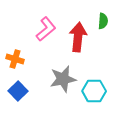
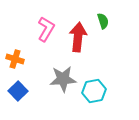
green semicircle: rotated 21 degrees counterclockwise
pink L-shape: rotated 20 degrees counterclockwise
gray star: rotated 8 degrees clockwise
cyan hexagon: rotated 10 degrees counterclockwise
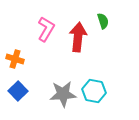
gray star: moved 15 px down
cyan hexagon: rotated 20 degrees clockwise
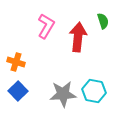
pink L-shape: moved 3 px up
orange cross: moved 1 px right, 3 px down
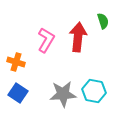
pink L-shape: moved 14 px down
blue square: moved 2 px down; rotated 12 degrees counterclockwise
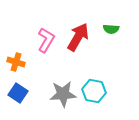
green semicircle: moved 8 px right, 8 px down; rotated 112 degrees clockwise
red arrow: rotated 24 degrees clockwise
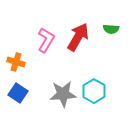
cyan hexagon: rotated 20 degrees clockwise
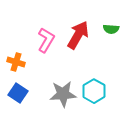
red arrow: moved 2 px up
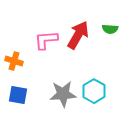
green semicircle: moved 1 px left
pink L-shape: rotated 125 degrees counterclockwise
orange cross: moved 2 px left, 1 px up
blue square: moved 2 px down; rotated 24 degrees counterclockwise
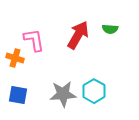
pink L-shape: moved 12 px left; rotated 85 degrees clockwise
orange cross: moved 1 px right, 3 px up
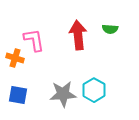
red arrow: rotated 36 degrees counterclockwise
cyan hexagon: moved 1 px up
